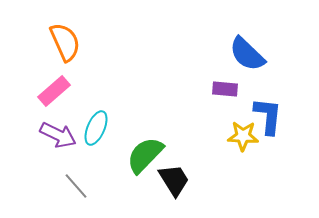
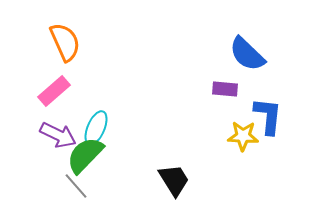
green semicircle: moved 60 px left
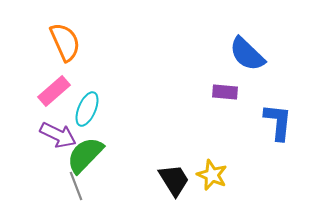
purple rectangle: moved 3 px down
blue L-shape: moved 10 px right, 6 px down
cyan ellipse: moved 9 px left, 19 px up
yellow star: moved 31 px left, 39 px down; rotated 20 degrees clockwise
gray line: rotated 20 degrees clockwise
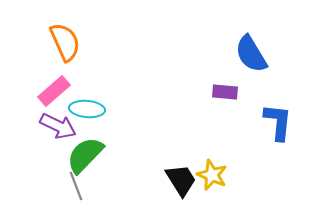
blue semicircle: moved 4 px right; rotated 15 degrees clockwise
cyan ellipse: rotated 72 degrees clockwise
purple arrow: moved 9 px up
black trapezoid: moved 7 px right
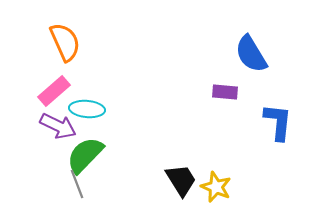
yellow star: moved 4 px right, 12 px down
gray line: moved 1 px right, 2 px up
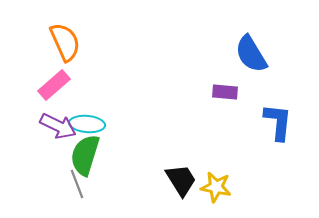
pink rectangle: moved 6 px up
cyan ellipse: moved 15 px down
green semicircle: rotated 27 degrees counterclockwise
yellow star: rotated 12 degrees counterclockwise
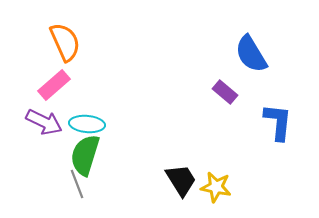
purple rectangle: rotated 35 degrees clockwise
purple arrow: moved 14 px left, 4 px up
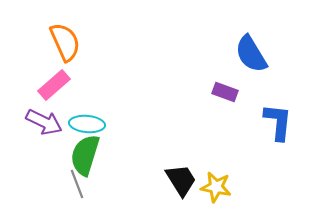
purple rectangle: rotated 20 degrees counterclockwise
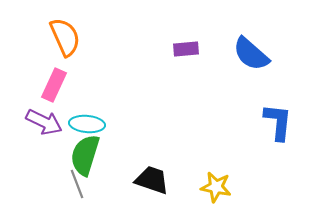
orange semicircle: moved 5 px up
blue semicircle: rotated 18 degrees counterclockwise
pink rectangle: rotated 24 degrees counterclockwise
purple rectangle: moved 39 px left, 43 px up; rotated 25 degrees counterclockwise
black trapezoid: moved 29 px left; rotated 39 degrees counterclockwise
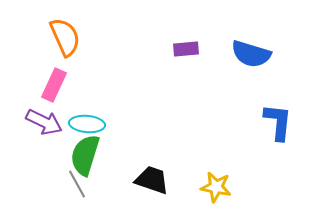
blue semicircle: rotated 24 degrees counterclockwise
gray line: rotated 8 degrees counterclockwise
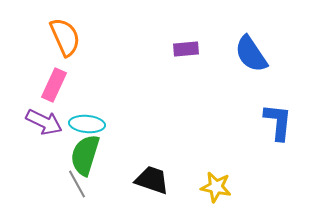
blue semicircle: rotated 39 degrees clockwise
